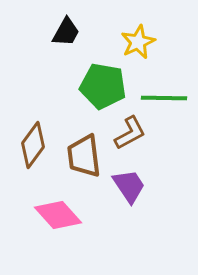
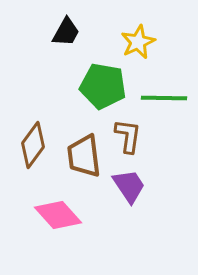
brown L-shape: moved 2 px left, 3 px down; rotated 54 degrees counterclockwise
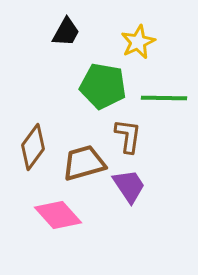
brown diamond: moved 2 px down
brown trapezoid: moved 7 px down; rotated 81 degrees clockwise
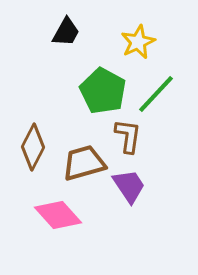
green pentagon: moved 5 px down; rotated 18 degrees clockwise
green line: moved 8 px left, 4 px up; rotated 48 degrees counterclockwise
brown diamond: rotated 9 degrees counterclockwise
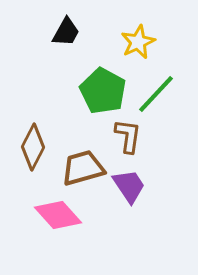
brown trapezoid: moved 1 px left, 5 px down
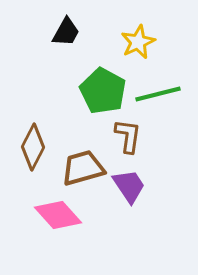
green line: moved 2 px right; rotated 33 degrees clockwise
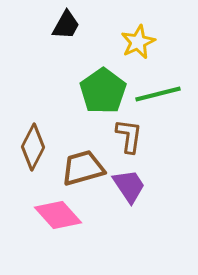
black trapezoid: moved 7 px up
green pentagon: rotated 9 degrees clockwise
brown L-shape: moved 1 px right
